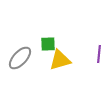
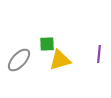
green square: moved 1 px left
gray ellipse: moved 1 px left, 2 px down
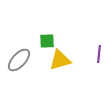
green square: moved 3 px up
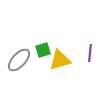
green square: moved 4 px left, 9 px down; rotated 14 degrees counterclockwise
purple line: moved 9 px left, 1 px up
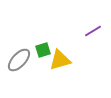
purple line: moved 3 px right, 22 px up; rotated 54 degrees clockwise
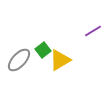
green square: rotated 21 degrees counterclockwise
yellow triangle: rotated 15 degrees counterclockwise
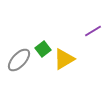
green square: moved 1 px up
yellow triangle: moved 4 px right, 1 px up
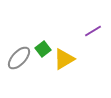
gray ellipse: moved 2 px up
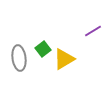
gray ellipse: rotated 50 degrees counterclockwise
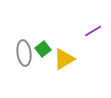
gray ellipse: moved 5 px right, 5 px up
